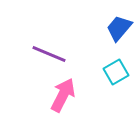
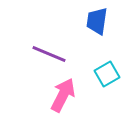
blue trapezoid: moved 22 px left, 7 px up; rotated 32 degrees counterclockwise
cyan square: moved 9 px left, 2 px down
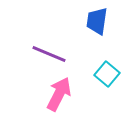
cyan square: rotated 20 degrees counterclockwise
pink arrow: moved 4 px left, 1 px up
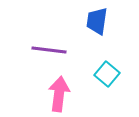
purple line: moved 4 px up; rotated 16 degrees counterclockwise
pink arrow: rotated 20 degrees counterclockwise
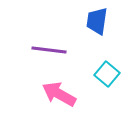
pink arrow: rotated 68 degrees counterclockwise
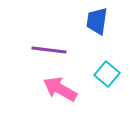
pink arrow: moved 1 px right, 5 px up
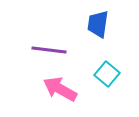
blue trapezoid: moved 1 px right, 3 px down
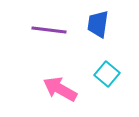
purple line: moved 20 px up
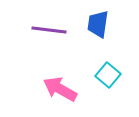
cyan square: moved 1 px right, 1 px down
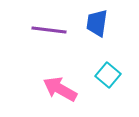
blue trapezoid: moved 1 px left, 1 px up
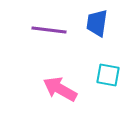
cyan square: rotated 30 degrees counterclockwise
